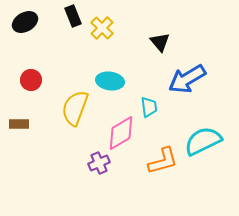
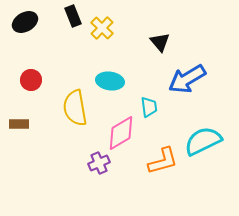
yellow semicircle: rotated 30 degrees counterclockwise
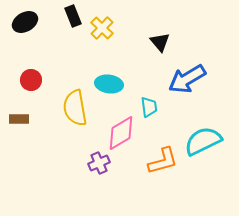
cyan ellipse: moved 1 px left, 3 px down
brown rectangle: moved 5 px up
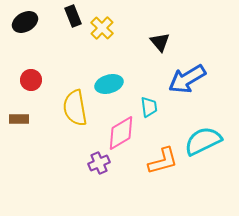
cyan ellipse: rotated 24 degrees counterclockwise
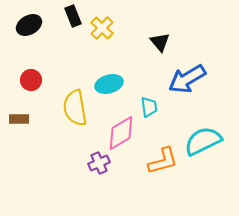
black ellipse: moved 4 px right, 3 px down
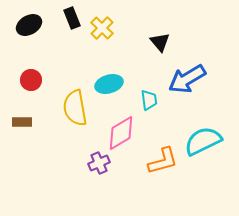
black rectangle: moved 1 px left, 2 px down
cyan trapezoid: moved 7 px up
brown rectangle: moved 3 px right, 3 px down
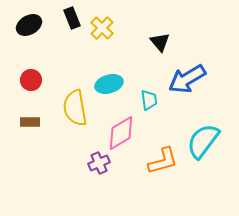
brown rectangle: moved 8 px right
cyan semicircle: rotated 27 degrees counterclockwise
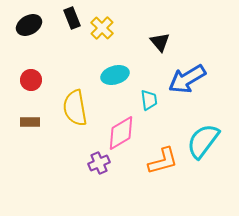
cyan ellipse: moved 6 px right, 9 px up
